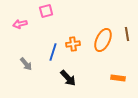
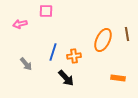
pink square: rotated 16 degrees clockwise
orange cross: moved 1 px right, 12 px down
black arrow: moved 2 px left
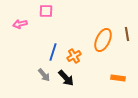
orange cross: rotated 24 degrees counterclockwise
gray arrow: moved 18 px right, 11 px down
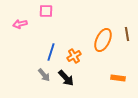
blue line: moved 2 px left
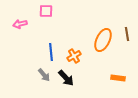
blue line: rotated 24 degrees counterclockwise
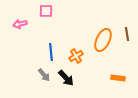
orange cross: moved 2 px right
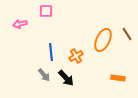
brown line: rotated 24 degrees counterclockwise
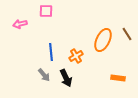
black arrow: rotated 18 degrees clockwise
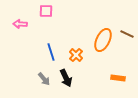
pink arrow: rotated 16 degrees clockwise
brown line: rotated 32 degrees counterclockwise
blue line: rotated 12 degrees counterclockwise
orange cross: moved 1 px up; rotated 16 degrees counterclockwise
gray arrow: moved 4 px down
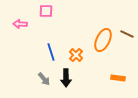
black arrow: rotated 24 degrees clockwise
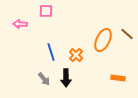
brown line: rotated 16 degrees clockwise
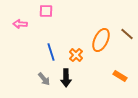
orange ellipse: moved 2 px left
orange rectangle: moved 2 px right, 2 px up; rotated 24 degrees clockwise
